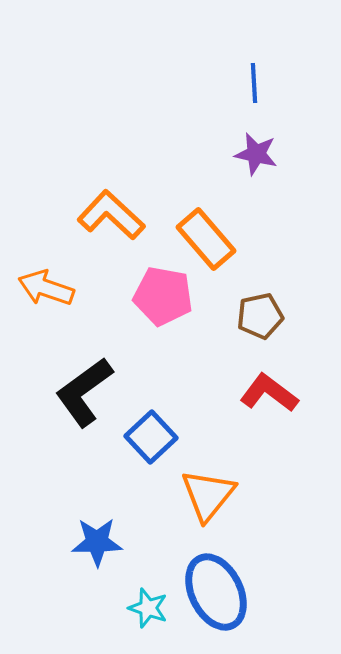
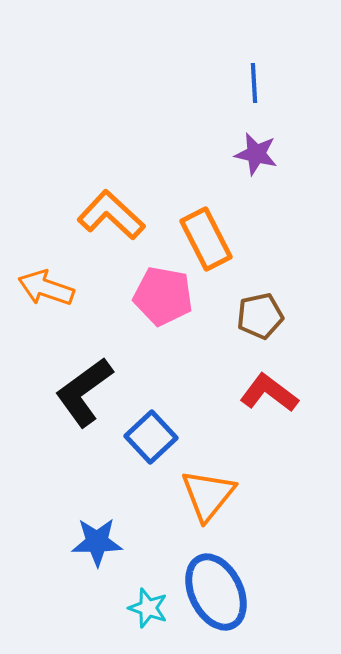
orange rectangle: rotated 14 degrees clockwise
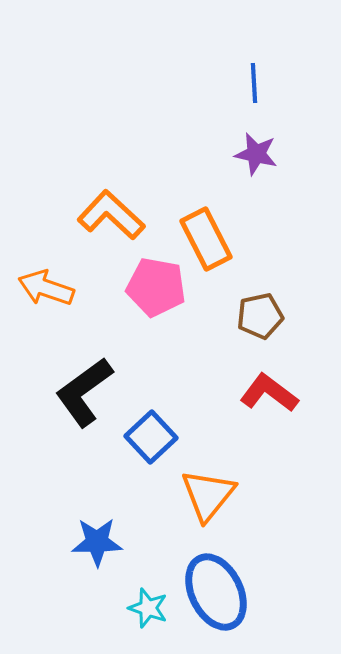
pink pentagon: moved 7 px left, 9 px up
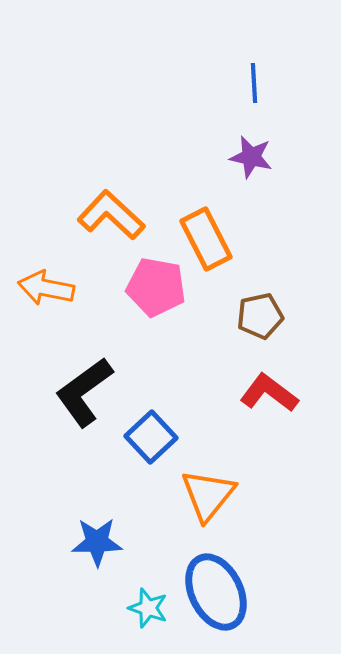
purple star: moved 5 px left, 3 px down
orange arrow: rotated 8 degrees counterclockwise
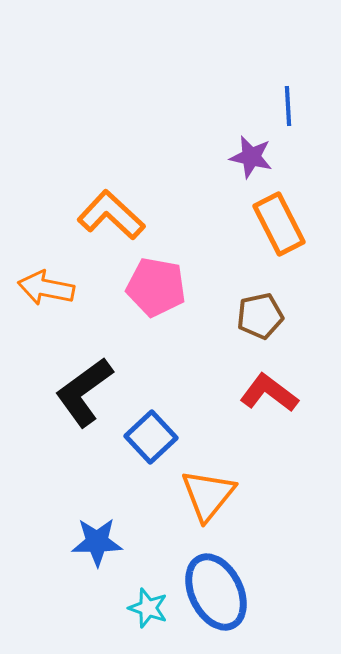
blue line: moved 34 px right, 23 px down
orange rectangle: moved 73 px right, 15 px up
